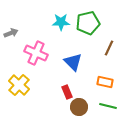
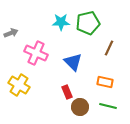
yellow cross: rotated 10 degrees counterclockwise
brown circle: moved 1 px right
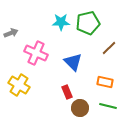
brown line: rotated 21 degrees clockwise
brown circle: moved 1 px down
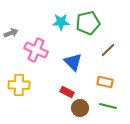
brown line: moved 1 px left, 2 px down
pink cross: moved 3 px up
yellow cross: rotated 30 degrees counterclockwise
red rectangle: rotated 40 degrees counterclockwise
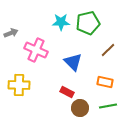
green line: rotated 24 degrees counterclockwise
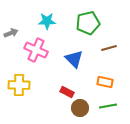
cyan star: moved 14 px left, 1 px up
brown line: moved 1 px right, 2 px up; rotated 28 degrees clockwise
blue triangle: moved 1 px right, 3 px up
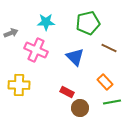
cyan star: moved 1 px left, 1 px down
brown line: rotated 42 degrees clockwise
blue triangle: moved 1 px right, 2 px up
orange rectangle: rotated 35 degrees clockwise
green line: moved 4 px right, 4 px up
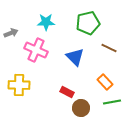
brown circle: moved 1 px right
